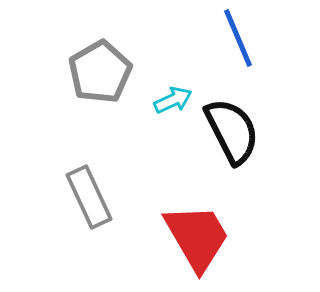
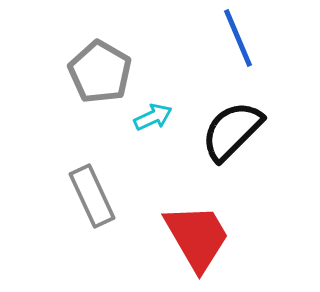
gray pentagon: rotated 12 degrees counterclockwise
cyan arrow: moved 20 px left, 17 px down
black semicircle: rotated 108 degrees counterclockwise
gray rectangle: moved 3 px right, 1 px up
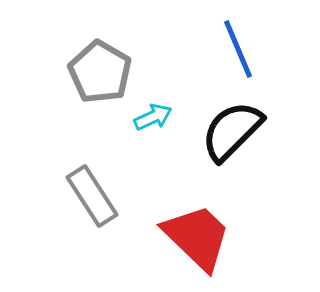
blue line: moved 11 px down
gray rectangle: rotated 8 degrees counterclockwise
red trapezoid: rotated 16 degrees counterclockwise
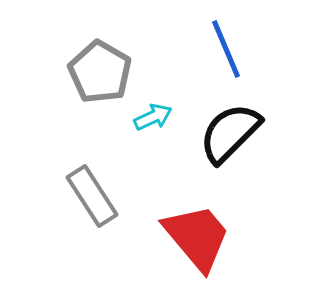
blue line: moved 12 px left
black semicircle: moved 2 px left, 2 px down
red trapezoid: rotated 6 degrees clockwise
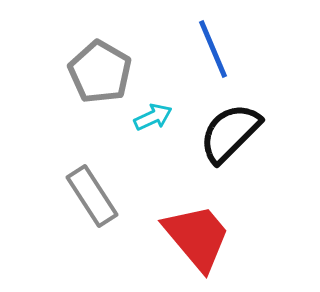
blue line: moved 13 px left
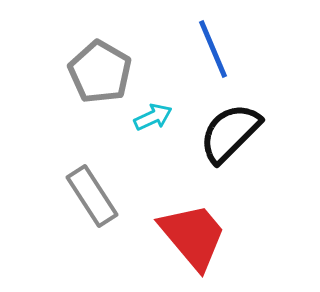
red trapezoid: moved 4 px left, 1 px up
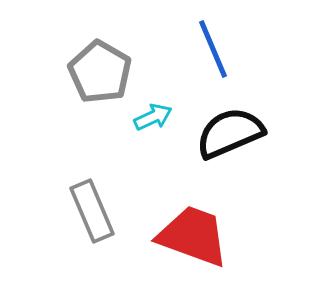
black semicircle: rotated 22 degrees clockwise
gray rectangle: moved 15 px down; rotated 10 degrees clockwise
red trapezoid: rotated 30 degrees counterclockwise
